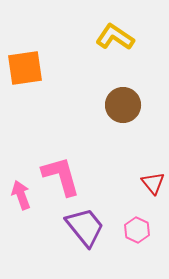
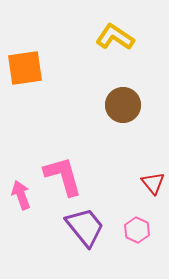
pink L-shape: moved 2 px right
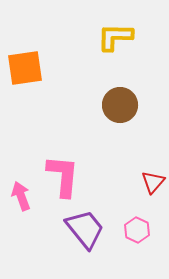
yellow L-shape: rotated 33 degrees counterclockwise
brown circle: moved 3 px left
pink L-shape: rotated 21 degrees clockwise
red triangle: moved 1 px up; rotated 20 degrees clockwise
pink arrow: moved 1 px down
purple trapezoid: moved 2 px down
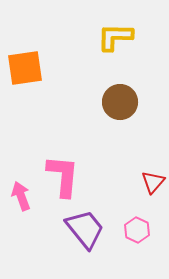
brown circle: moved 3 px up
